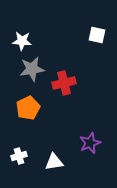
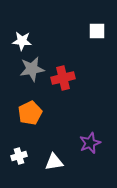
white square: moved 4 px up; rotated 12 degrees counterclockwise
red cross: moved 1 px left, 5 px up
orange pentagon: moved 2 px right, 5 px down
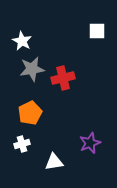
white star: rotated 24 degrees clockwise
white cross: moved 3 px right, 12 px up
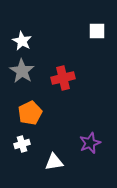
gray star: moved 10 px left, 2 px down; rotated 30 degrees counterclockwise
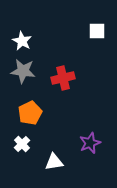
gray star: moved 1 px right; rotated 25 degrees counterclockwise
white cross: rotated 28 degrees counterclockwise
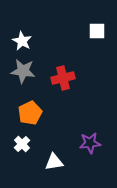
purple star: rotated 15 degrees clockwise
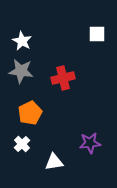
white square: moved 3 px down
gray star: moved 2 px left
